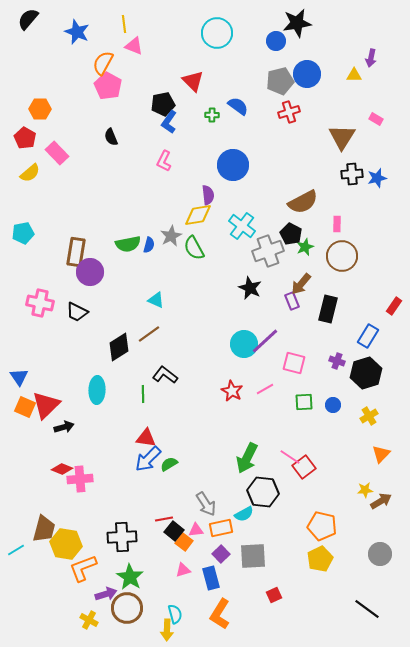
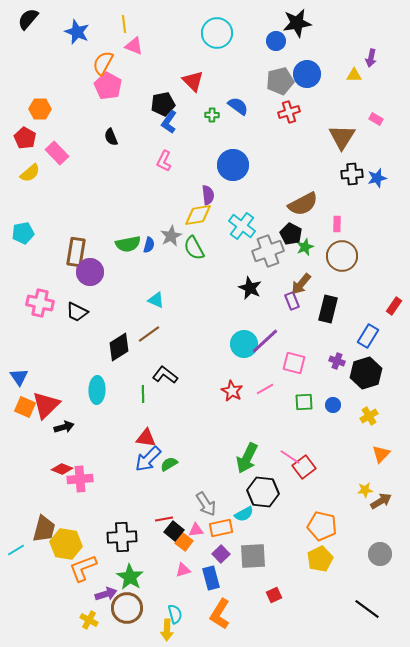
brown semicircle at (303, 202): moved 2 px down
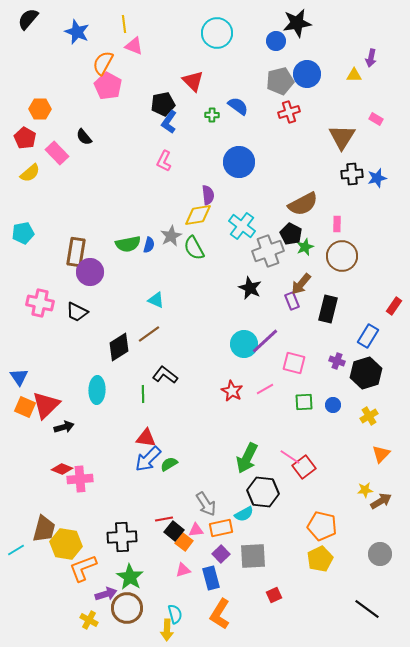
black semicircle at (111, 137): moved 27 px left; rotated 18 degrees counterclockwise
blue circle at (233, 165): moved 6 px right, 3 px up
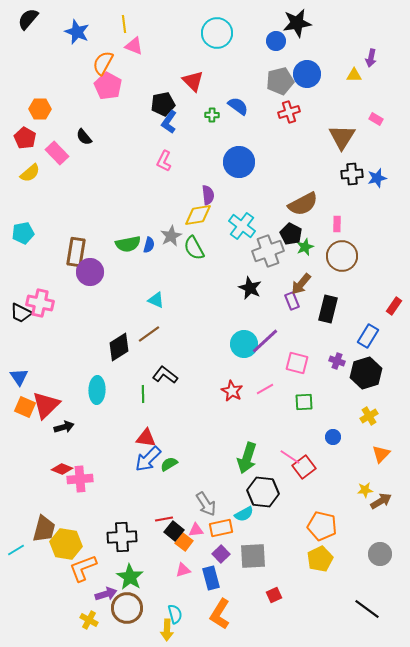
black trapezoid at (77, 312): moved 56 px left, 1 px down
pink square at (294, 363): moved 3 px right
blue circle at (333, 405): moved 32 px down
green arrow at (247, 458): rotated 8 degrees counterclockwise
